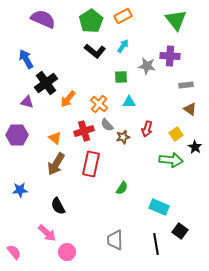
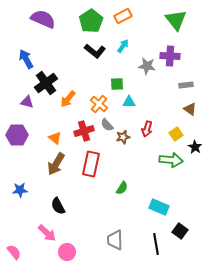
green square: moved 4 px left, 7 px down
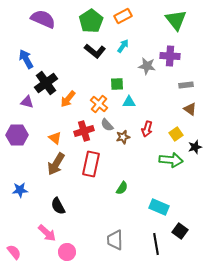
black star: rotated 24 degrees clockwise
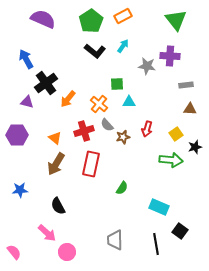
brown triangle: rotated 32 degrees counterclockwise
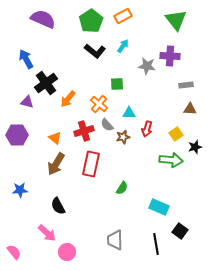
cyan triangle: moved 11 px down
